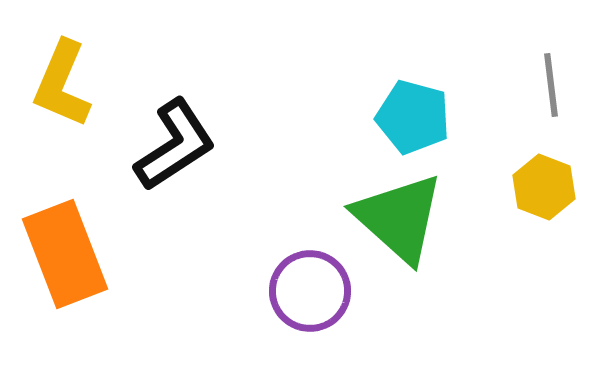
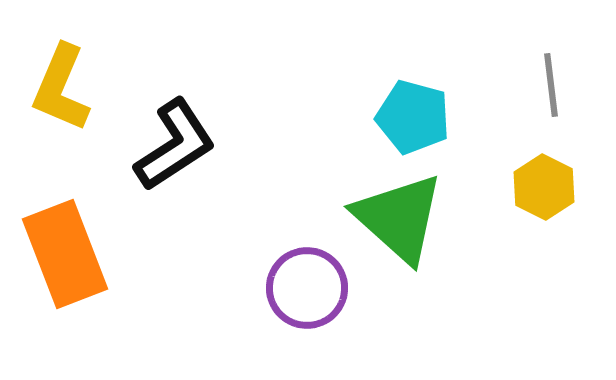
yellow L-shape: moved 1 px left, 4 px down
yellow hexagon: rotated 6 degrees clockwise
purple circle: moved 3 px left, 3 px up
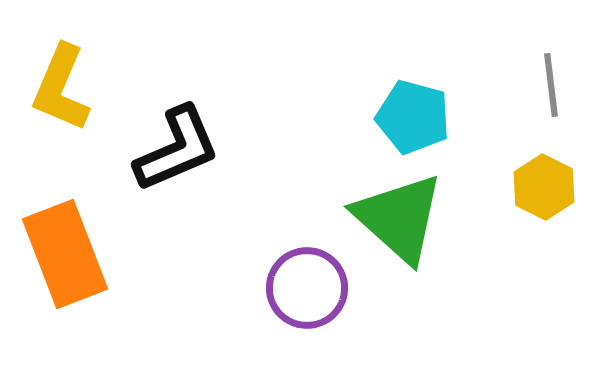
black L-shape: moved 2 px right, 4 px down; rotated 10 degrees clockwise
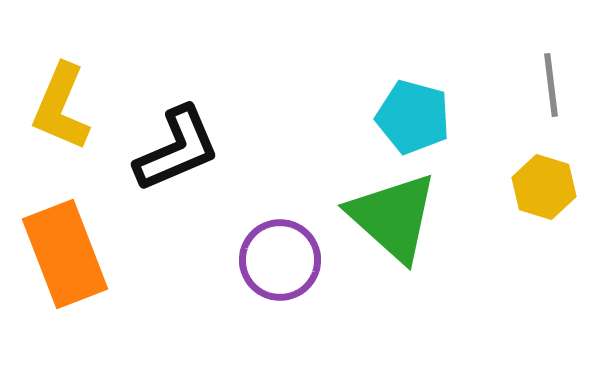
yellow L-shape: moved 19 px down
yellow hexagon: rotated 10 degrees counterclockwise
green triangle: moved 6 px left, 1 px up
purple circle: moved 27 px left, 28 px up
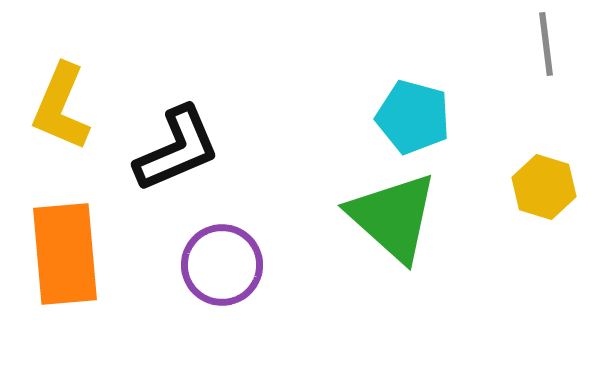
gray line: moved 5 px left, 41 px up
orange rectangle: rotated 16 degrees clockwise
purple circle: moved 58 px left, 5 px down
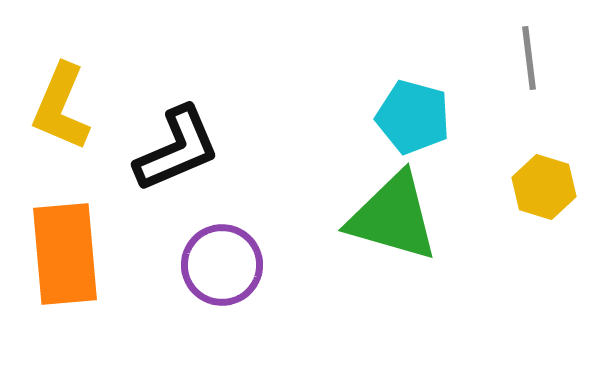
gray line: moved 17 px left, 14 px down
green triangle: rotated 26 degrees counterclockwise
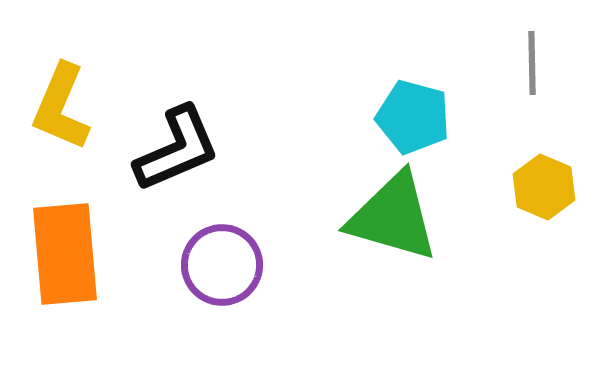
gray line: moved 3 px right, 5 px down; rotated 6 degrees clockwise
yellow hexagon: rotated 6 degrees clockwise
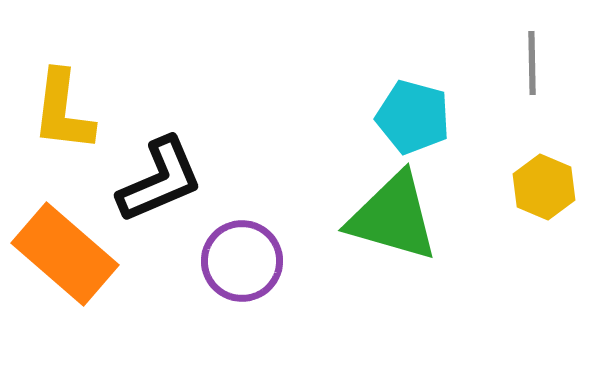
yellow L-shape: moved 2 px right, 4 px down; rotated 16 degrees counterclockwise
black L-shape: moved 17 px left, 31 px down
orange rectangle: rotated 44 degrees counterclockwise
purple circle: moved 20 px right, 4 px up
